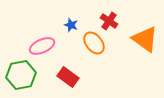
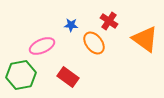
blue star: rotated 16 degrees counterclockwise
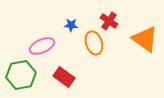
orange ellipse: rotated 20 degrees clockwise
red rectangle: moved 4 px left
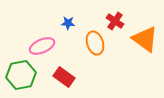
red cross: moved 6 px right
blue star: moved 3 px left, 2 px up
orange ellipse: moved 1 px right
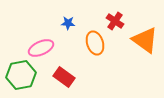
orange triangle: moved 1 px down
pink ellipse: moved 1 px left, 2 px down
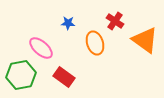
pink ellipse: rotated 65 degrees clockwise
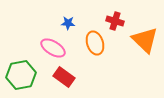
red cross: rotated 18 degrees counterclockwise
orange triangle: rotated 8 degrees clockwise
pink ellipse: moved 12 px right; rotated 10 degrees counterclockwise
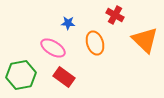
red cross: moved 6 px up; rotated 12 degrees clockwise
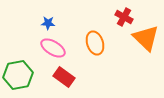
red cross: moved 9 px right, 2 px down
blue star: moved 20 px left
orange triangle: moved 1 px right, 2 px up
green hexagon: moved 3 px left
